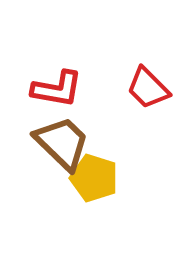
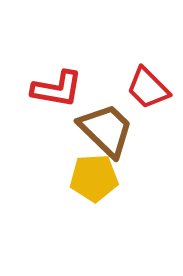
brown trapezoid: moved 44 px right, 13 px up
yellow pentagon: rotated 21 degrees counterclockwise
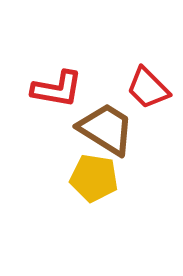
brown trapezoid: moved 1 px up; rotated 12 degrees counterclockwise
yellow pentagon: rotated 12 degrees clockwise
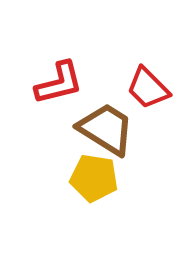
red L-shape: moved 2 px right, 6 px up; rotated 24 degrees counterclockwise
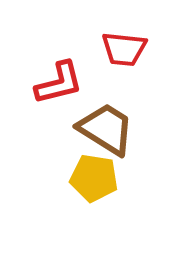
red trapezoid: moved 24 px left, 39 px up; rotated 39 degrees counterclockwise
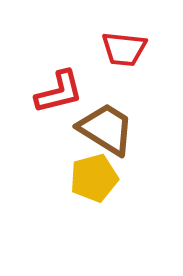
red L-shape: moved 9 px down
yellow pentagon: rotated 24 degrees counterclockwise
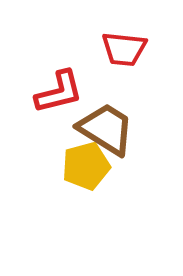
yellow pentagon: moved 8 px left, 12 px up
